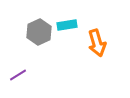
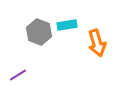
gray hexagon: rotated 15 degrees counterclockwise
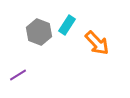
cyan rectangle: rotated 48 degrees counterclockwise
orange arrow: rotated 28 degrees counterclockwise
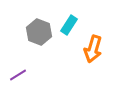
cyan rectangle: moved 2 px right
orange arrow: moved 4 px left, 6 px down; rotated 60 degrees clockwise
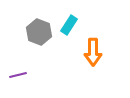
orange arrow: moved 3 px down; rotated 16 degrees counterclockwise
purple line: rotated 18 degrees clockwise
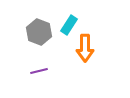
orange arrow: moved 8 px left, 4 px up
purple line: moved 21 px right, 4 px up
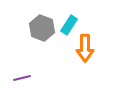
gray hexagon: moved 3 px right, 4 px up
purple line: moved 17 px left, 7 px down
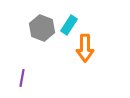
purple line: rotated 66 degrees counterclockwise
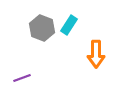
orange arrow: moved 11 px right, 6 px down
purple line: rotated 60 degrees clockwise
